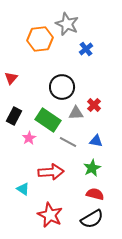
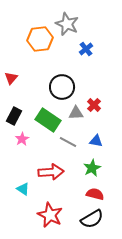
pink star: moved 7 px left, 1 px down
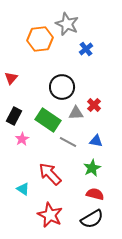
red arrow: moved 1 px left, 2 px down; rotated 130 degrees counterclockwise
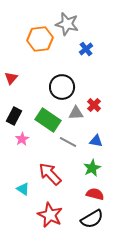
gray star: rotated 10 degrees counterclockwise
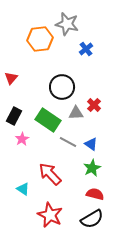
blue triangle: moved 5 px left, 3 px down; rotated 24 degrees clockwise
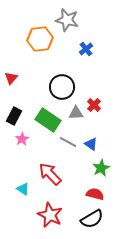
gray star: moved 4 px up
green star: moved 9 px right
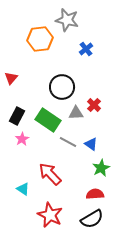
black rectangle: moved 3 px right
red semicircle: rotated 18 degrees counterclockwise
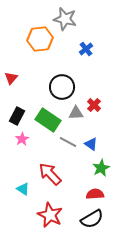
gray star: moved 2 px left, 1 px up
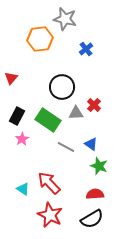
gray line: moved 2 px left, 5 px down
green star: moved 2 px left, 2 px up; rotated 24 degrees counterclockwise
red arrow: moved 1 px left, 9 px down
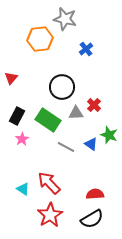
green star: moved 10 px right, 31 px up
red star: rotated 15 degrees clockwise
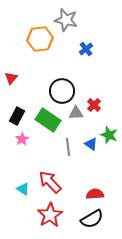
gray star: moved 1 px right, 1 px down
black circle: moved 4 px down
gray line: moved 2 px right; rotated 54 degrees clockwise
red arrow: moved 1 px right, 1 px up
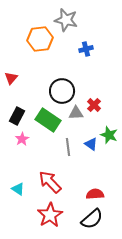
blue cross: rotated 24 degrees clockwise
cyan triangle: moved 5 px left
black semicircle: rotated 10 degrees counterclockwise
